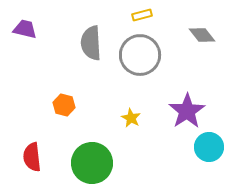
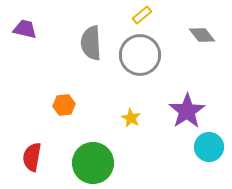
yellow rectangle: rotated 24 degrees counterclockwise
orange hexagon: rotated 20 degrees counterclockwise
red semicircle: rotated 16 degrees clockwise
green circle: moved 1 px right
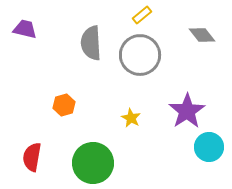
orange hexagon: rotated 10 degrees counterclockwise
